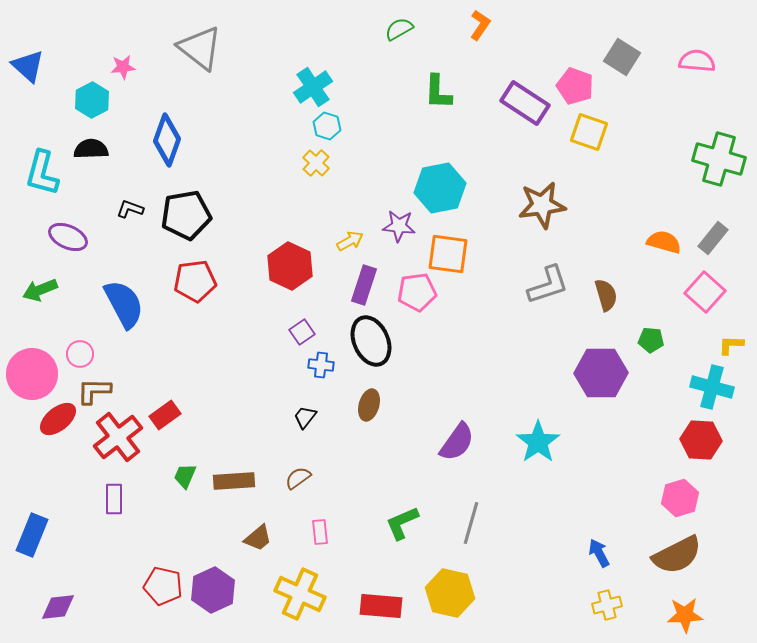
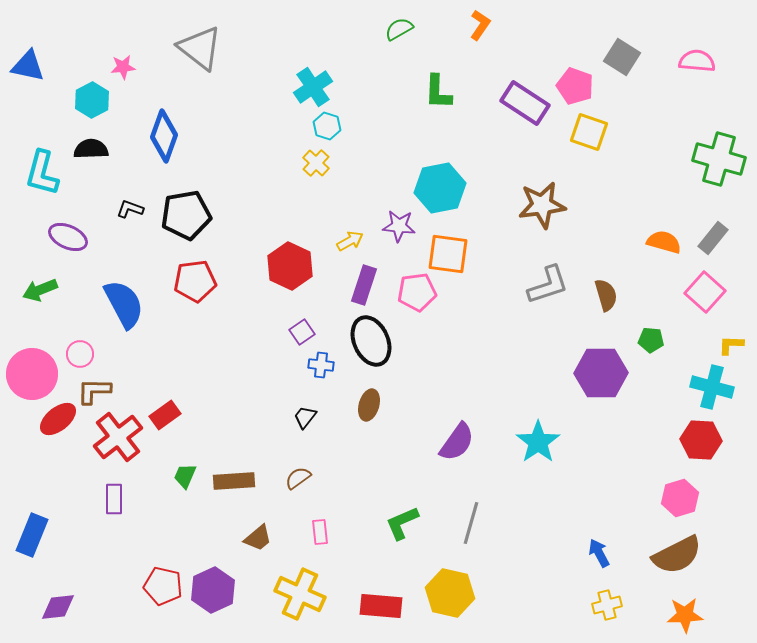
blue triangle at (28, 66): rotated 30 degrees counterclockwise
blue diamond at (167, 140): moved 3 px left, 4 px up
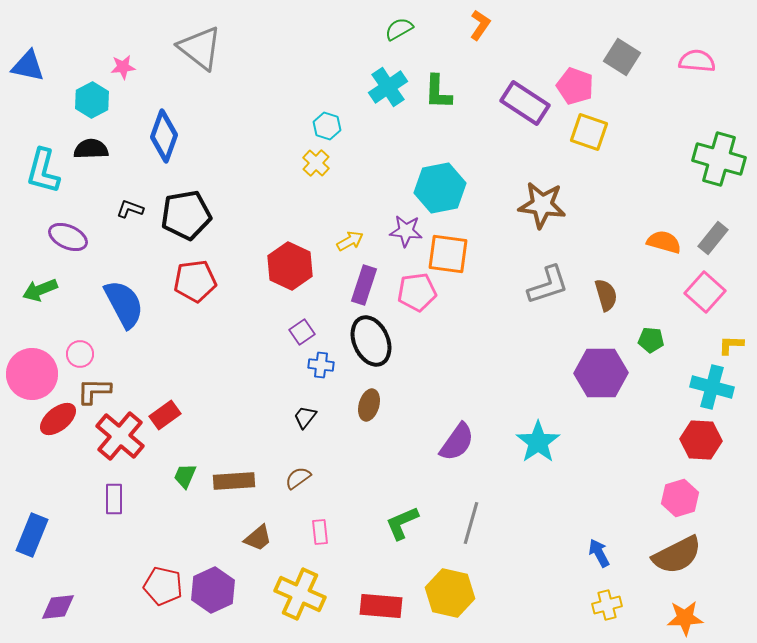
cyan cross at (313, 87): moved 75 px right
cyan L-shape at (42, 173): moved 1 px right, 2 px up
brown star at (542, 205): rotated 15 degrees clockwise
purple star at (399, 226): moved 7 px right, 5 px down
red cross at (118, 437): moved 2 px right, 1 px up; rotated 12 degrees counterclockwise
orange star at (685, 615): moved 3 px down
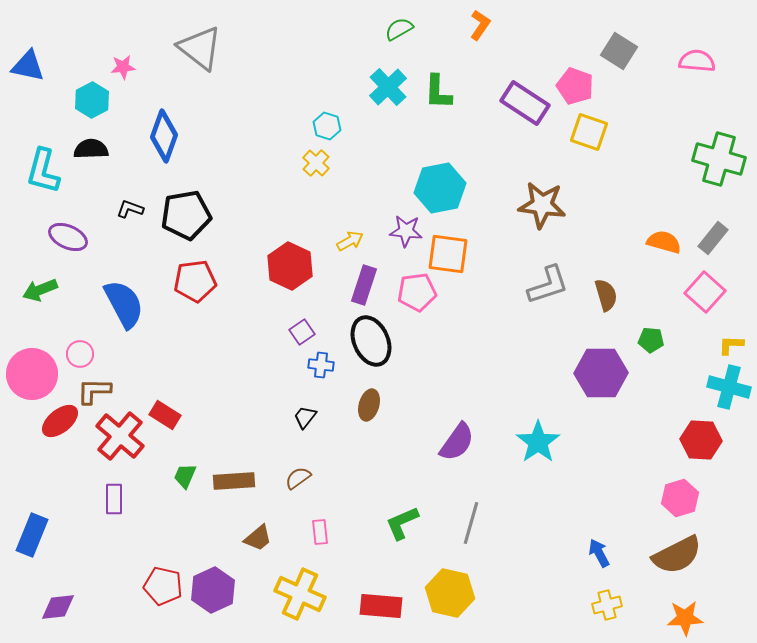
gray square at (622, 57): moved 3 px left, 6 px up
cyan cross at (388, 87): rotated 9 degrees counterclockwise
cyan cross at (712, 387): moved 17 px right
red rectangle at (165, 415): rotated 68 degrees clockwise
red ellipse at (58, 419): moved 2 px right, 2 px down
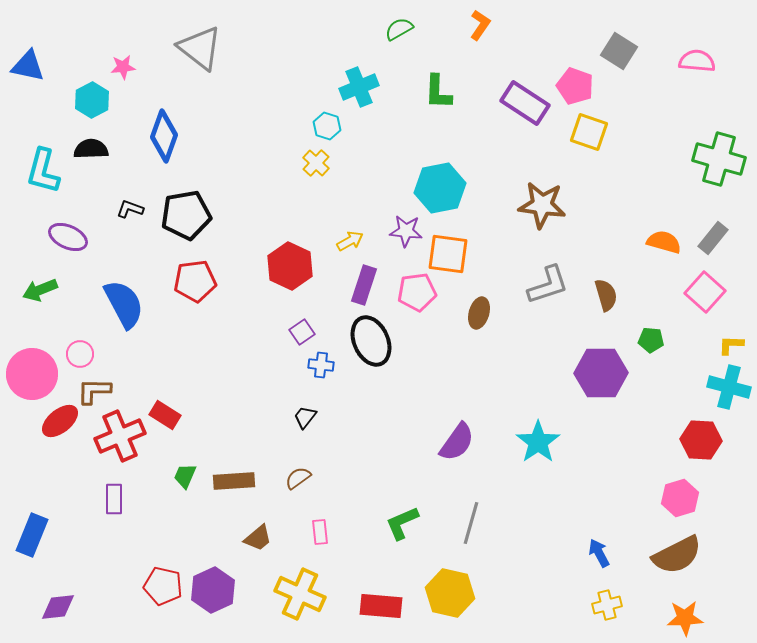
cyan cross at (388, 87): moved 29 px left; rotated 21 degrees clockwise
brown ellipse at (369, 405): moved 110 px right, 92 px up
red cross at (120, 436): rotated 27 degrees clockwise
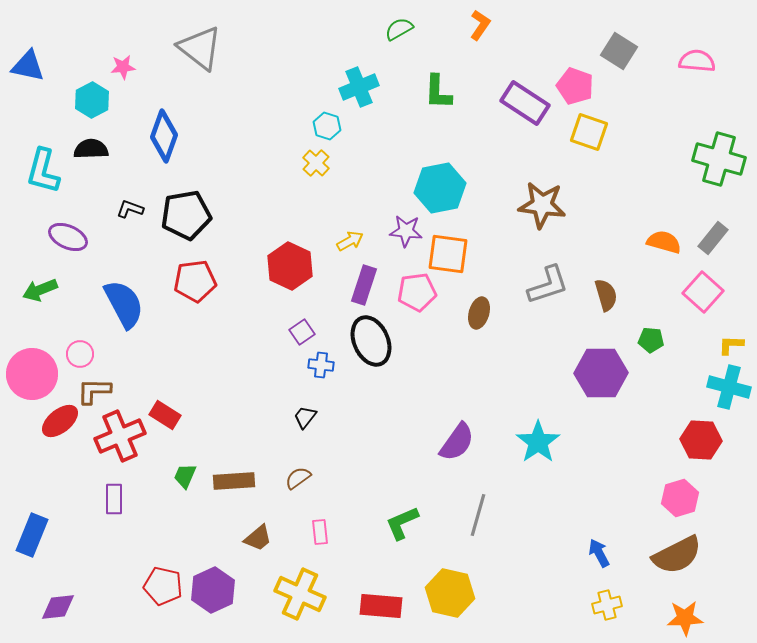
pink square at (705, 292): moved 2 px left
gray line at (471, 523): moved 7 px right, 8 px up
